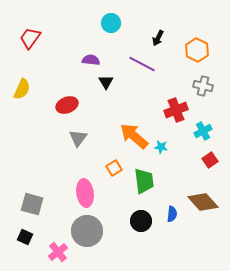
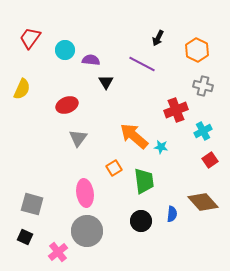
cyan circle: moved 46 px left, 27 px down
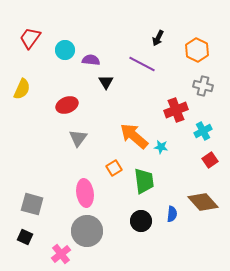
pink cross: moved 3 px right, 2 px down
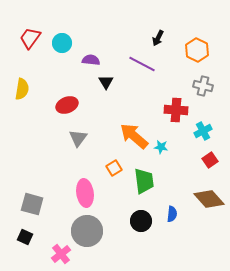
cyan circle: moved 3 px left, 7 px up
yellow semicircle: rotated 15 degrees counterclockwise
red cross: rotated 25 degrees clockwise
brown diamond: moved 6 px right, 3 px up
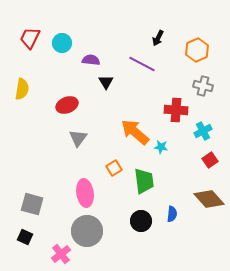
red trapezoid: rotated 10 degrees counterclockwise
orange hexagon: rotated 10 degrees clockwise
orange arrow: moved 1 px right, 4 px up
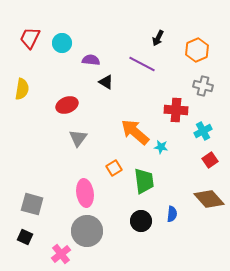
black triangle: rotated 28 degrees counterclockwise
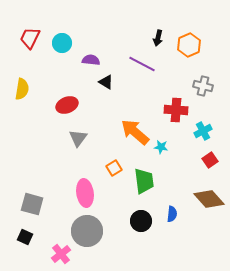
black arrow: rotated 14 degrees counterclockwise
orange hexagon: moved 8 px left, 5 px up
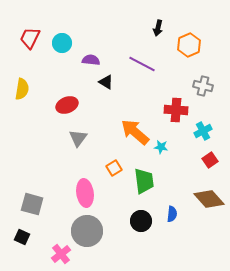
black arrow: moved 10 px up
black square: moved 3 px left
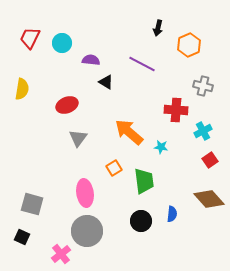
orange arrow: moved 6 px left
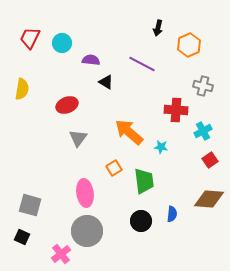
brown diamond: rotated 44 degrees counterclockwise
gray square: moved 2 px left, 1 px down
